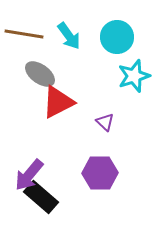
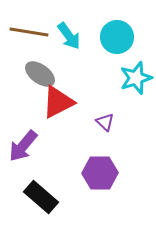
brown line: moved 5 px right, 2 px up
cyan star: moved 2 px right, 2 px down
purple arrow: moved 6 px left, 29 px up
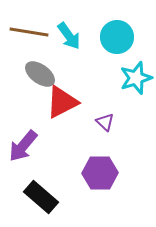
red triangle: moved 4 px right
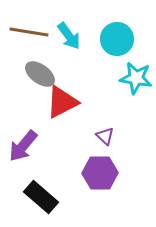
cyan circle: moved 2 px down
cyan star: rotated 28 degrees clockwise
purple triangle: moved 14 px down
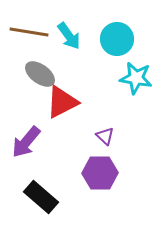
purple arrow: moved 3 px right, 4 px up
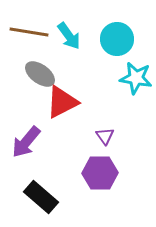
purple triangle: rotated 12 degrees clockwise
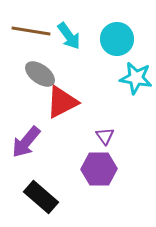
brown line: moved 2 px right, 1 px up
purple hexagon: moved 1 px left, 4 px up
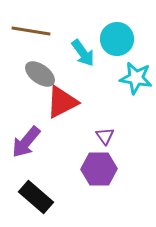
cyan arrow: moved 14 px right, 17 px down
black rectangle: moved 5 px left
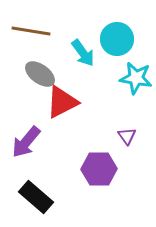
purple triangle: moved 22 px right
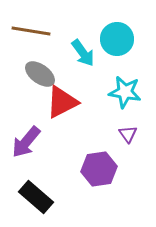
cyan star: moved 11 px left, 14 px down
purple triangle: moved 1 px right, 2 px up
purple hexagon: rotated 8 degrees counterclockwise
